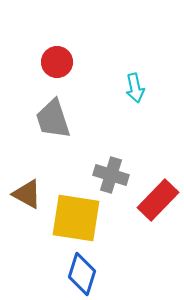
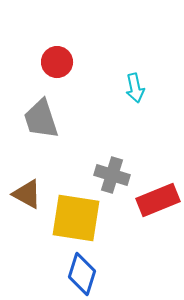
gray trapezoid: moved 12 px left
gray cross: moved 1 px right
red rectangle: rotated 24 degrees clockwise
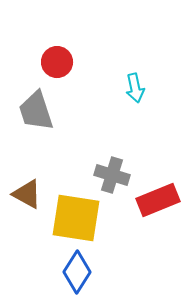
gray trapezoid: moved 5 px left, 8 px up
blue diamond: moved 5 px left, 2 px up; rotated 15 degrees clockwise
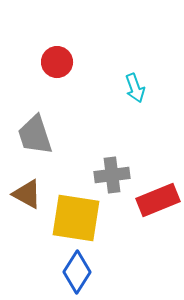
cyan arrow: rotated 8 degrees counterclockwise
gray trapezoid: moved 1 px left, 24 px down
gray cross: rotated 24 degrees counterclockwise
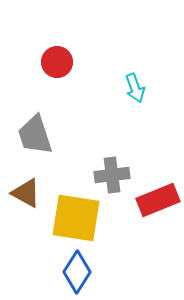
brown triangle: moved 1 px left, 1 px up
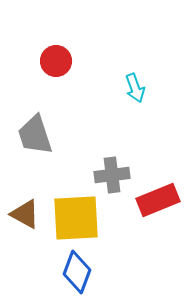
red circle: moved 1 px left, 1 px up
brown triangle: moved 1 px left, 21 px down
yellow square: rotated 12 degrees counterclockwise
blue diamond: rotated 12 degrees counterclockwise
